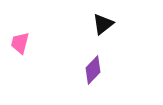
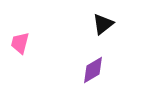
purple diamond: rotated 16 degrees clockwise
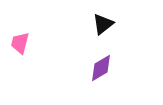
purple diamond: moved 8 px right, 2 px up
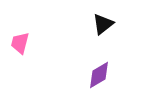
purple diamond: moved 2 px left, 7 px down
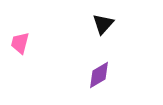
black triangle: rotated 10 degrees counterclockwise
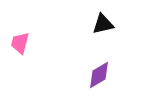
black triangle: rotated 35 degrees clockwise
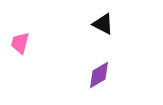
black triangle: rotated 40 degrees clockwise
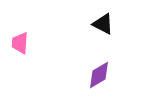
pink trapezoid: rotated 10 degrees counterclockwise
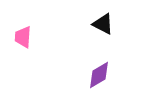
pink trapezoid: moved 3 px right, 6 px up
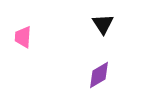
black triangle: rotated 30 degrees clockwise
